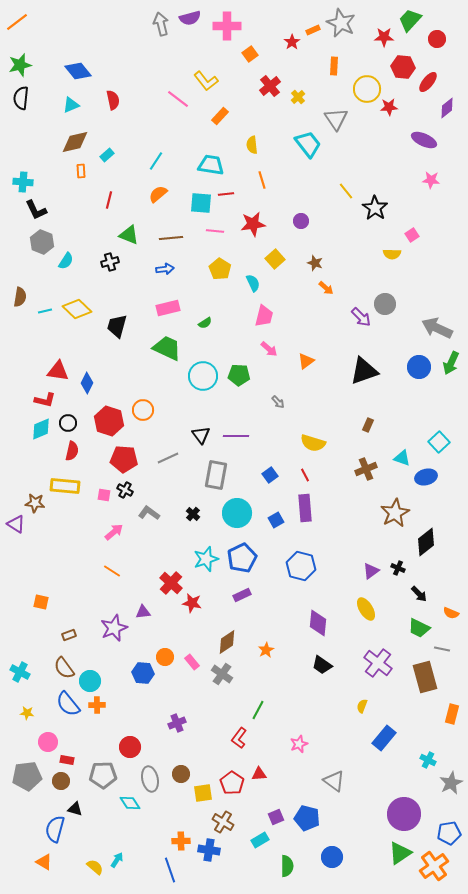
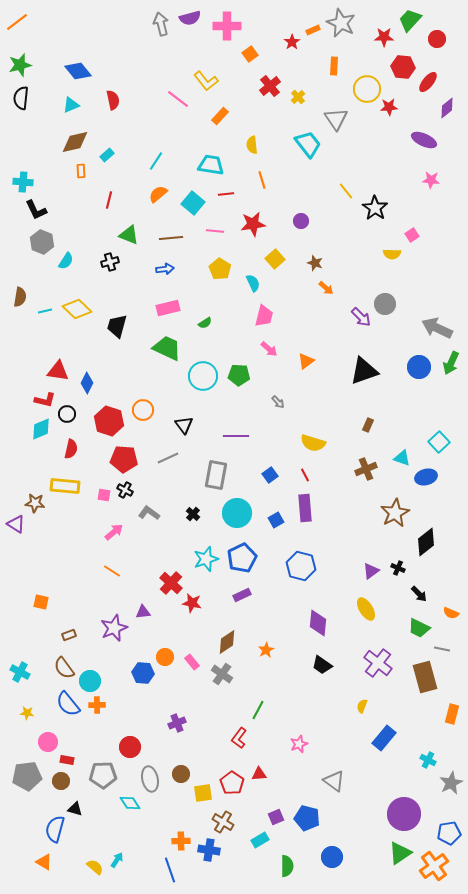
cyan square at (201, 203): moved 8 px left; rotated 35 degrees clockwise
black circle at (68, 423): moved 1 px left, 9 px up
black triangle at (201, 435): moved 17 px left, 10 px up
red semicircle at (72, 451): moved 1 px left, 2 px up
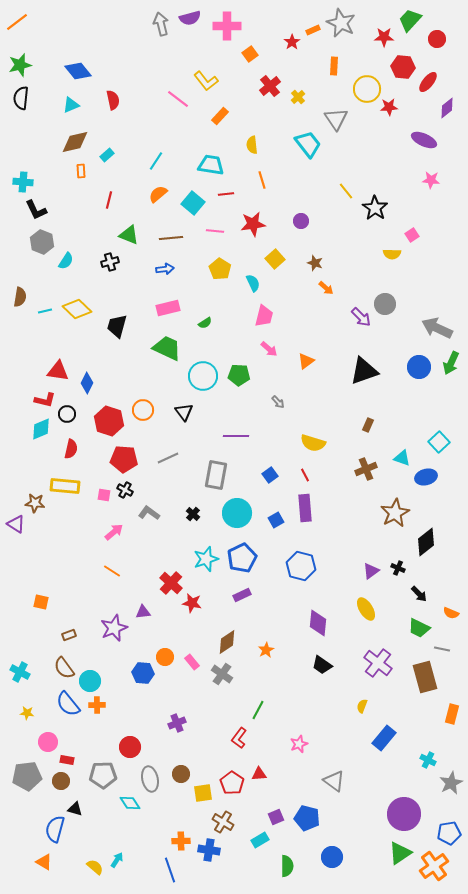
black triangle at (184, 425): moved 13 px up
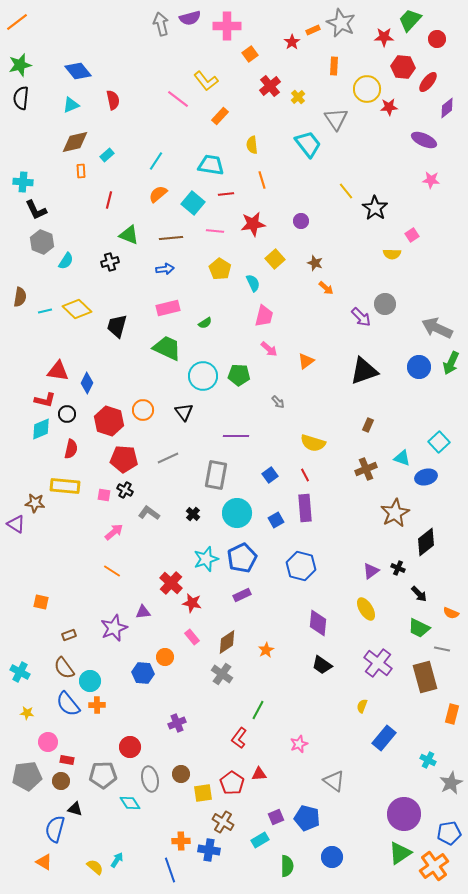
pink rectangle at (192, 662): moved 25 px up
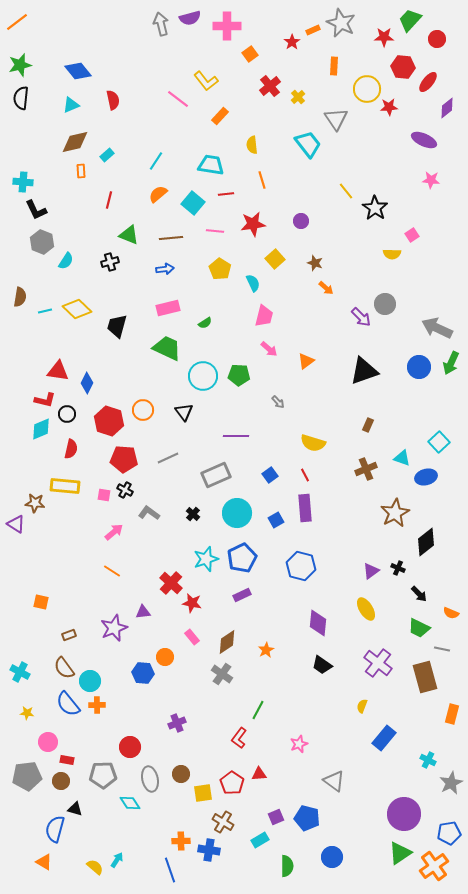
gray rectangle at (216, 475): rotated 56 degrees clockwise
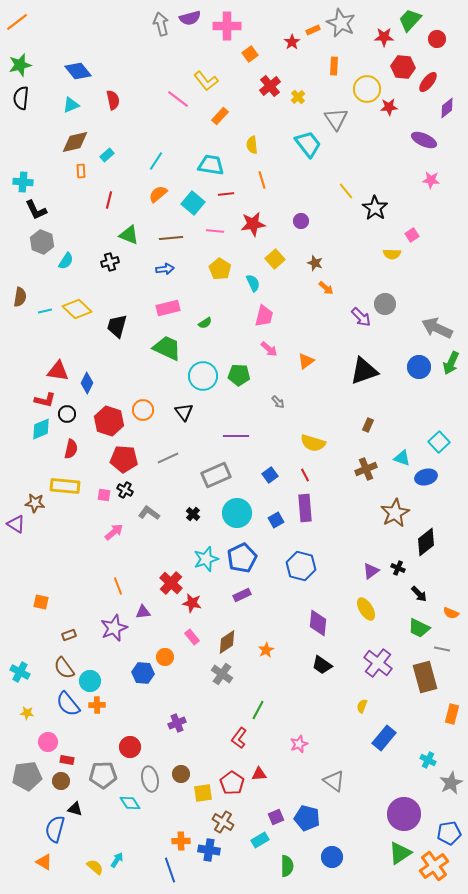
orange line at (112, 571): moved 6 px right, 15 px down; rotated 36 degrees clockwise
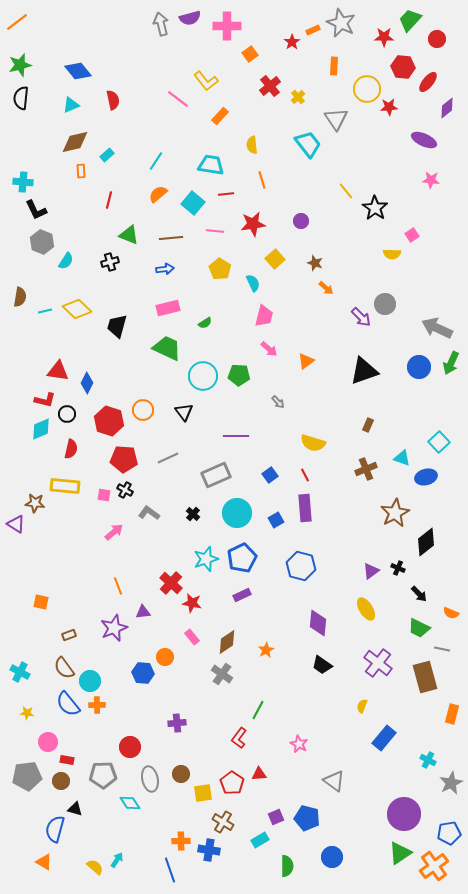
purple cross at (177, 723): rotated 18 degrees clockwise
pink star at (299, 744): rotated 24 degrees counterclockwise
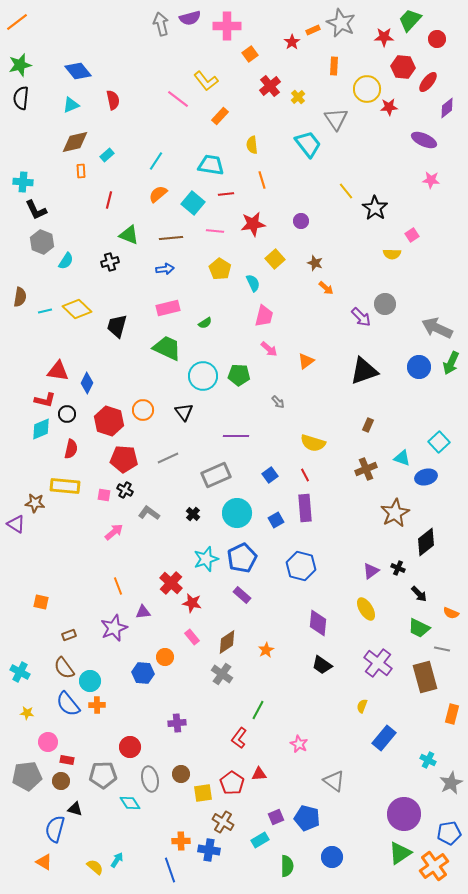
purple rectangle at (242, 595): rotated 66 degrees clockwise
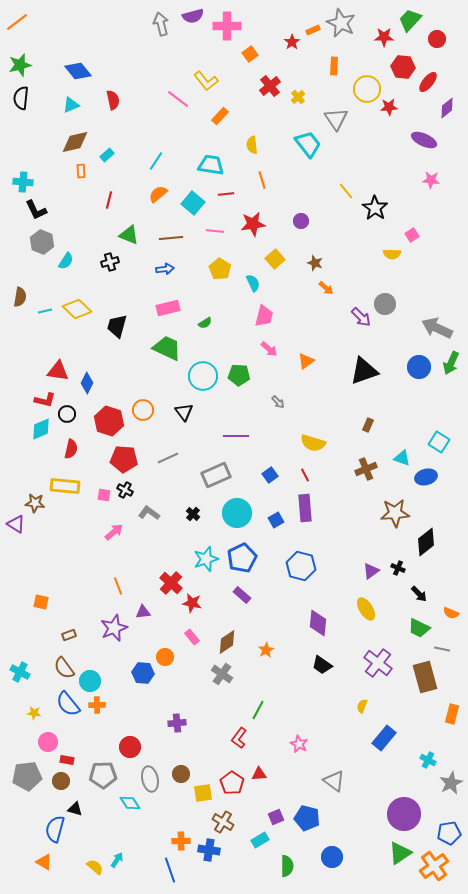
purple semicircle at (190, 18): moved 3 px right, 2 px up
cyan square at (439, 442): rotated 15 degrees counterclockwise
brown star at (395, 513): rotated 24 degrees clockwise
yellow star at (27, 713): moved 7 px right
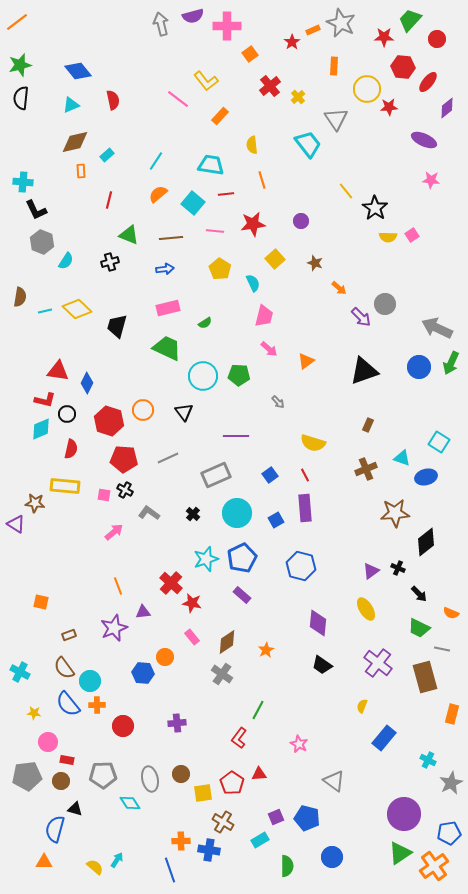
yellow semicircle at (392, 254): moved 4 px left, 17 px up
orange arrow at (326, 288): moved 13 px right
red circle at (130, 747): moved 7 px left, 21 px up
orange triangle at (44, 862): rotated 30 degrees counterclockwise
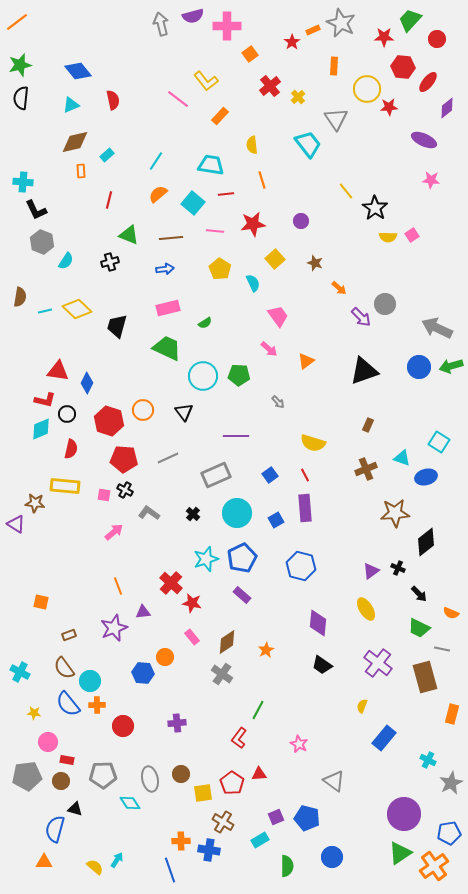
pink trapezoid at (264, 316): moved 14 px right; rotated 50 degrees counterclockwise
green arrow at (451, 363): moved 3 px down; rotated 50 degrees clockwise
